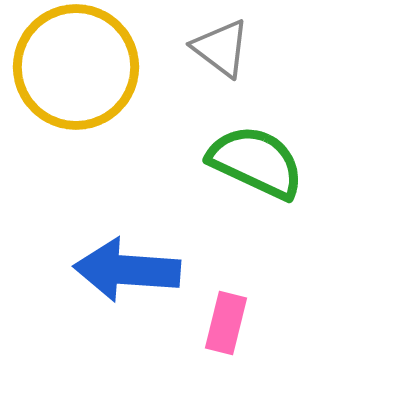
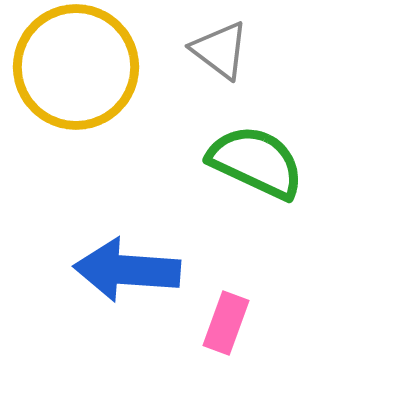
gray triangle: moved 1 px left, 2 px down
pink rectangle: rotated 6 degrees clockwise
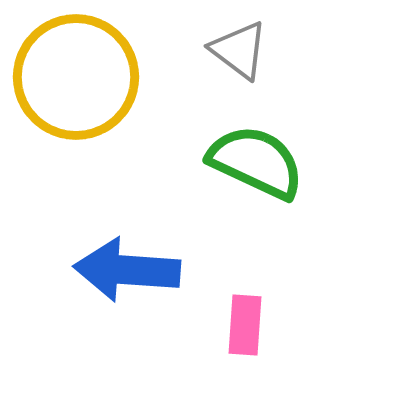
gray triangle: moved 19 px right
yellow circle: moved 10 px down
pink rectangle: moved 19 px right, 2 px down; rotated 16 degrees counterclockwise
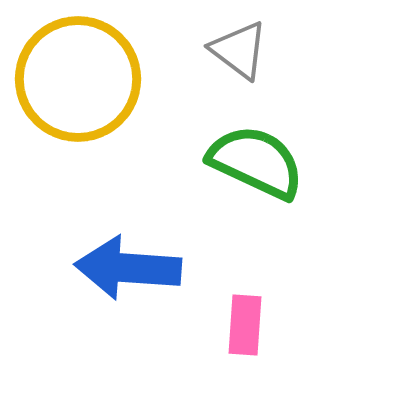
yellow circle: moved 2 px right, 2 px down
blue arrow: moved 1 px right, 2 px up
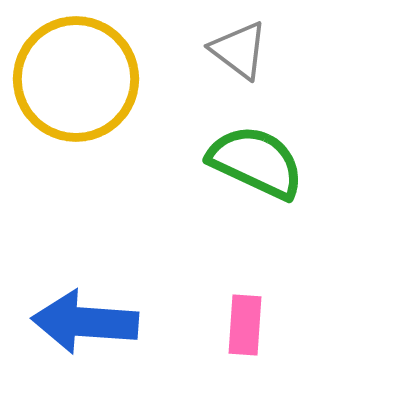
yellow circle: moved 2 px left
blue arrow: moved 43 px left, 54 px down
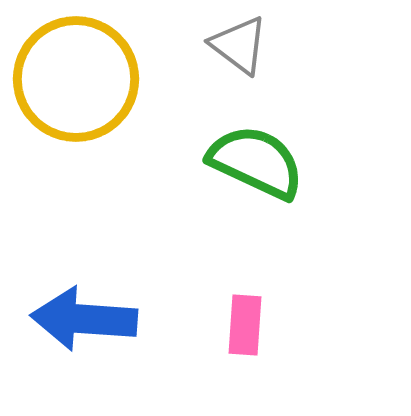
gray triangle: moved 5 px up
blue arrow: moved 1 px left, 3 px up
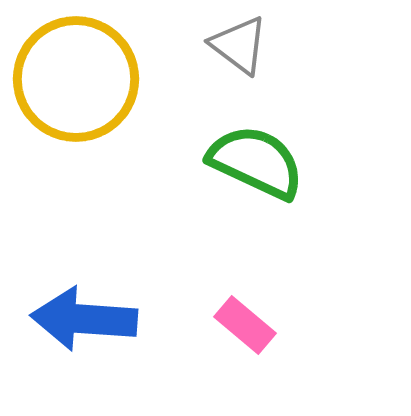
pink rectangle: rotated 54 degrees counterclockwise
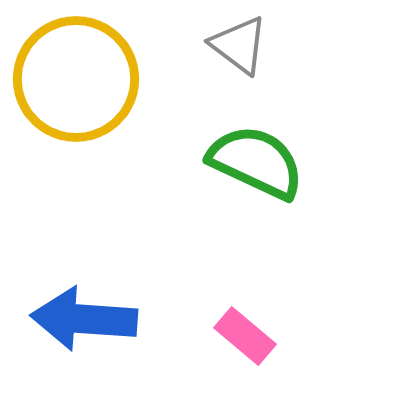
pink rectangle: moved 11 px down
